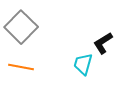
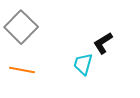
orange line: moved 1 px right, 3 px down
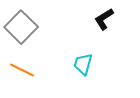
black L-shape: moved 1 px right, 24 px up
orange line: rotated 15 degrees clockwise
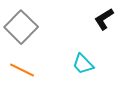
cyan trapezoid: rotated 60 degrees counterclockwise
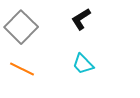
black L-shape: moved 23 px left
orange line: moved 1 px up
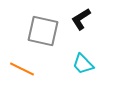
gray square: moved 22 px right, 4 px down; rotated 32 degrees counterclockwise
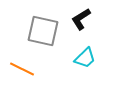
cyan trapezoid: moved 2 px right, 6 px up; rotated 90 degrees counterclockwise
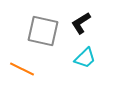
black L-shape: moved 4 px down
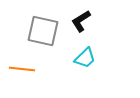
black L-shape: moved 2 px up
orange line: rotated 20 degrees counterclockwise
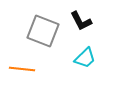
black L-shape: rotated 85 degrees counterclockwise
gray square: rotated 8 degrees clockwise
